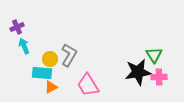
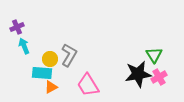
black star: moved 2 px down
pink cross: rotated 28 degrees counterclockwise
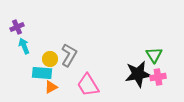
pink cross: moved 1 px left; rotated 21 degrees clockwise
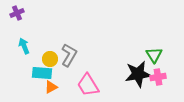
purple cross: moved 14 px up
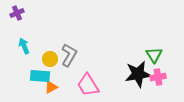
cyan rectangle: moved 2 px left, 3 px down
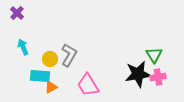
purple cross: rotated 24 degrees counterclockwise
cyan arrow: moved 1 px left, 1 px down
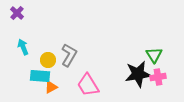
yellow circle: moved 2 px left, 1 px down
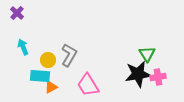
green triangle: moved 7 px left, 1 px up
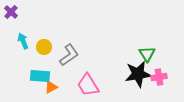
purple cross: moved 6 px left, 1 px up
cyan arrow: moved 6 px up
gray L-shape: rotated 25 degrees clockwise
yellow circle: moved 4 px left, 13 px up
pink cross: moved 1 px right
